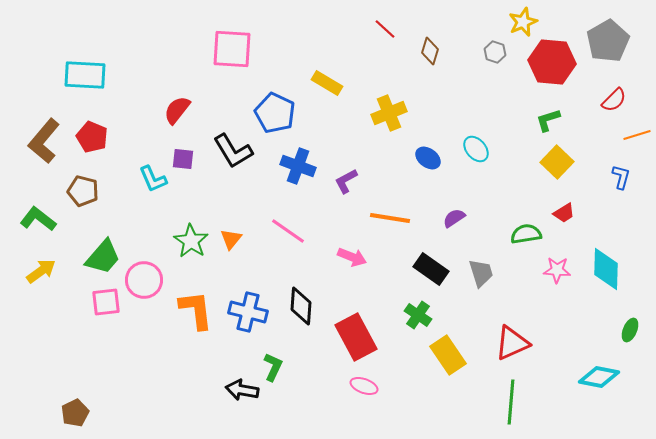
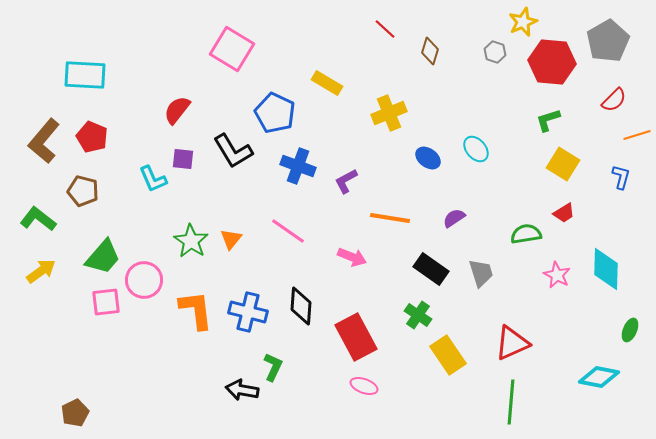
pink square at (232, 49): rotated 27 degrees clockwise
yellow square at (557, 162): moved 6 px right, 2 px down; rotated 12 degrees counterclockwise
pink star at (557, 270): moved 5 px down; rotated 24 degrees clockwise
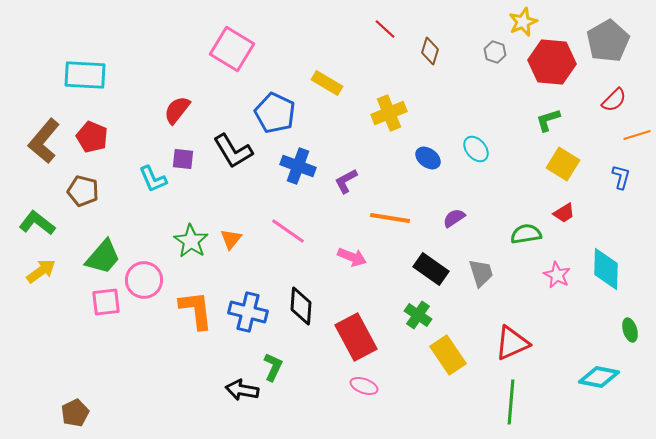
green L-shape at (38, 219): moved 1 px left, 4 px down
green ellipse at (630, 330): rotated 40 degrees counterclockwise
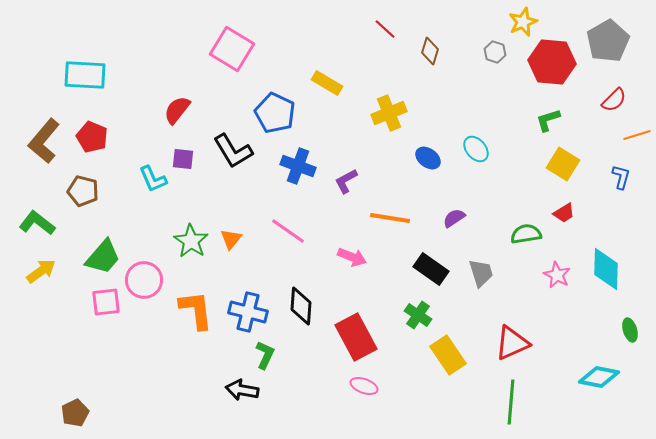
green L-shape at (273, 367): moved 8 px left, 12 px up
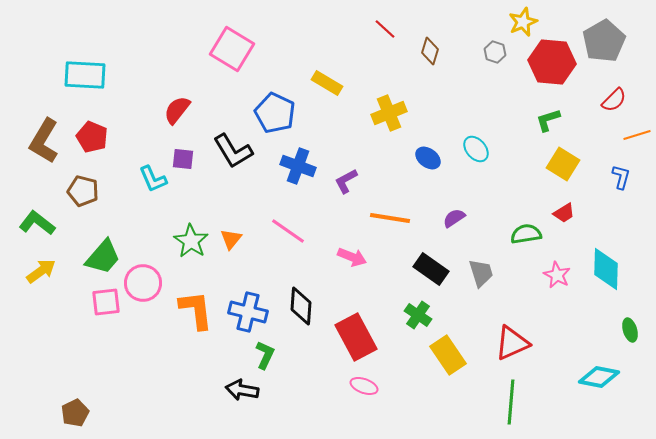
gray pentagon at (608, 41): moved 4 px left
brown L-shape at (44, 141): rotated 9 degrees counterclockwise
pink circle at (144, 280): moved 1 px left, 3 px down
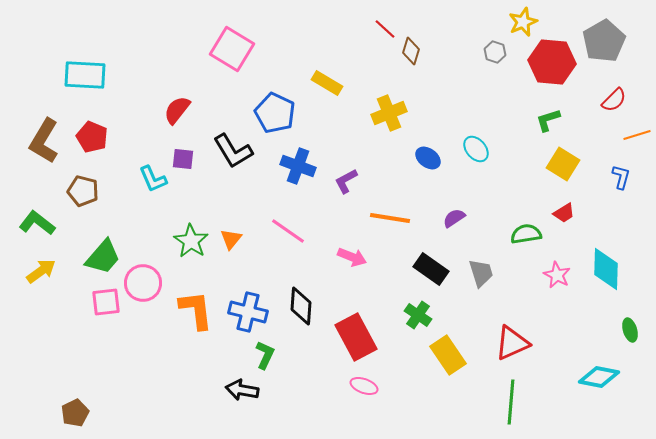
brown diamond at (430, 51): moved 19 px left
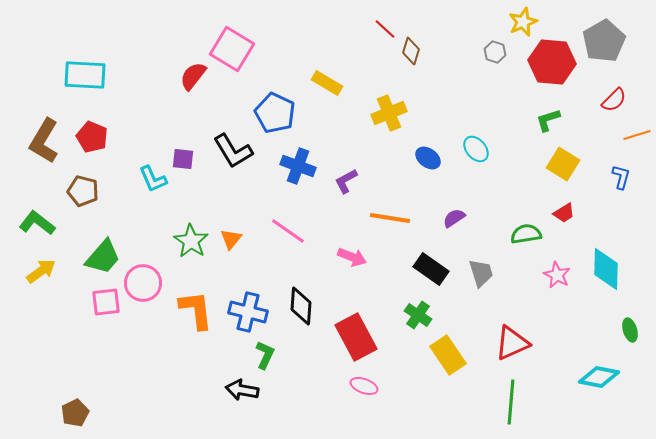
red semicircle at (177, 110): moved 16 px right, 34 px up
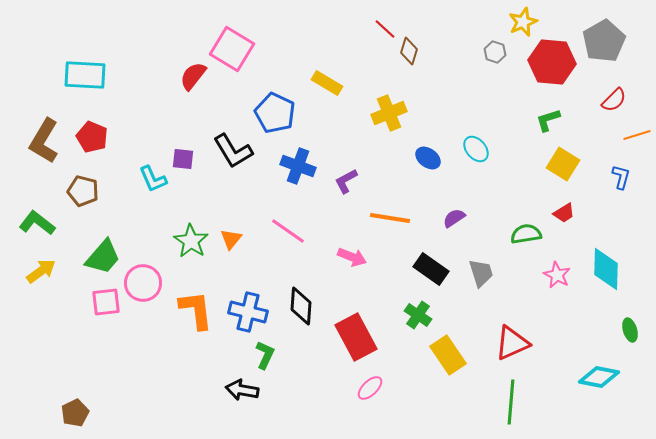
brown diamond at (411, 51): moved 2 px left
pink ellipse at (364, 386): moved 6 px right, 2 px down; rotated 64 degrees counterclockwise
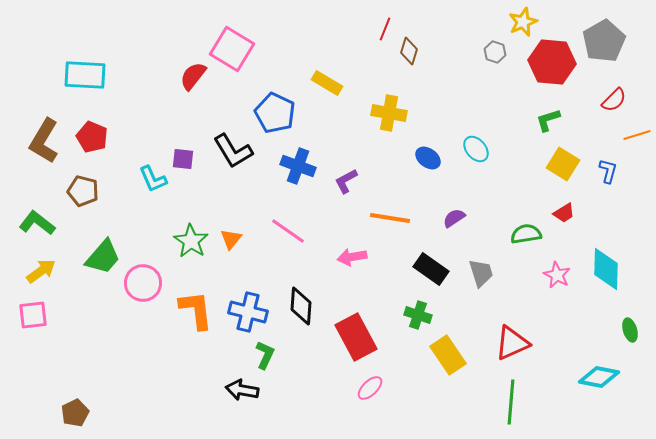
red line at (385, 29): rotated 70 degrees clockwise
yellow cross at (389, 113): rotated 32 degrees clockwise
blue L-shape at (621, 177): moved 13 px left, 6 px up
pink arrow at (352, 257): rotated 148 degrees clockwise
pink square at (106, 302): moved 73 px left, 13 px down
green cross at (418, 315): rotated 16 degrees counterclockwise
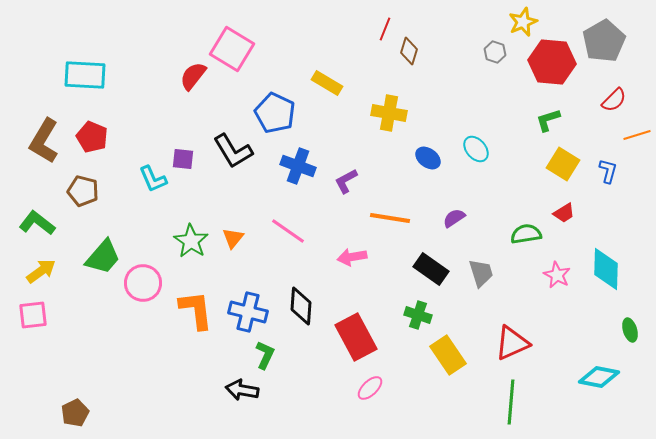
orange triangle at (231, 239): moved 2 px right, 1 px up
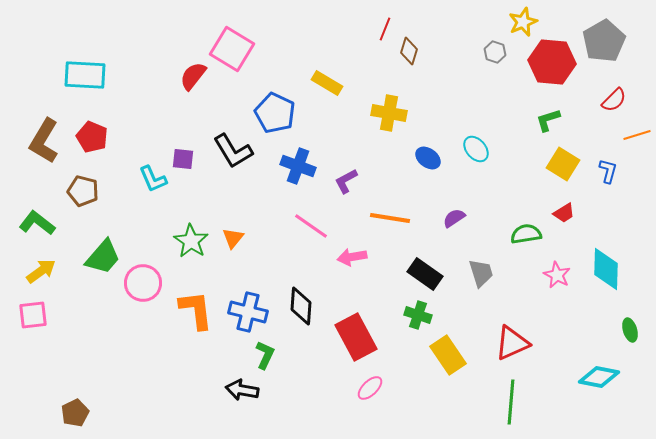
pink line at (288, 231): moved 23 px right, 5 px up
black rectangle at (431, 269): moved 6 px left, 5 px down
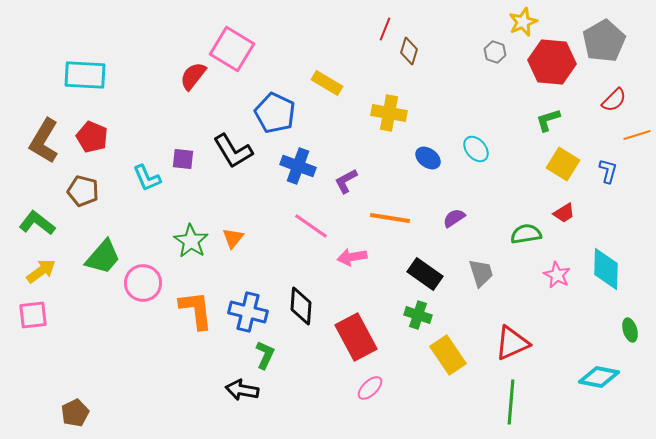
cyan L-shape at (153, 179): moved 6 px left, 1 px up
